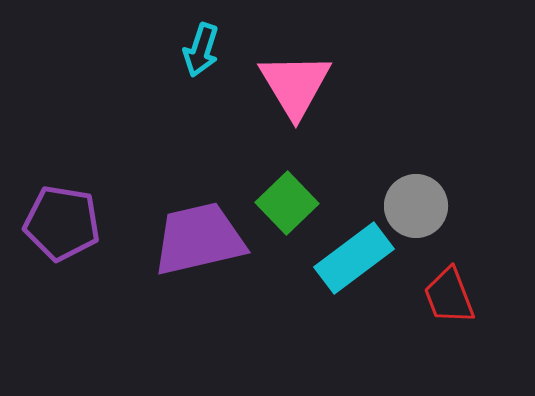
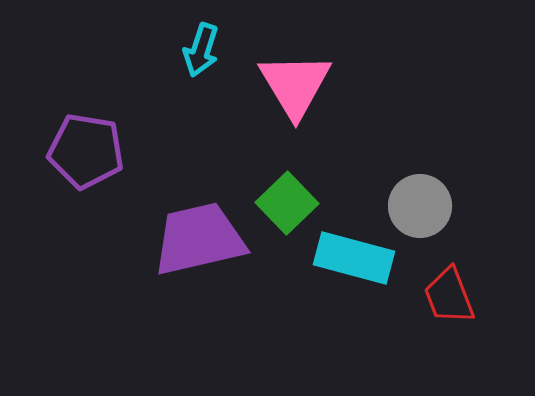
gray circle: moved 4 px right
purple pentagon: moved 24 px right, 72 px up
cyan rectangle: rotated 52 degrees clockwise
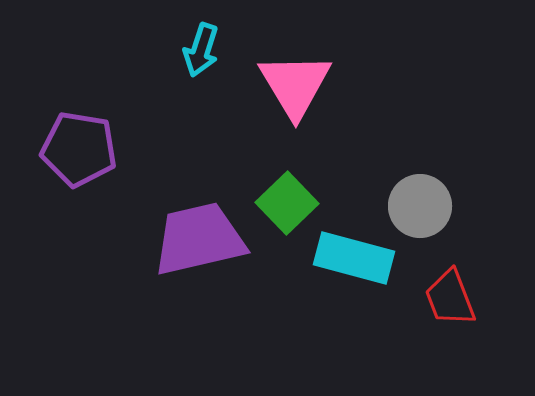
purple pentagon: moved 7 px left, 2 px up
red trapezoid: moved 1 px right, 2 px down
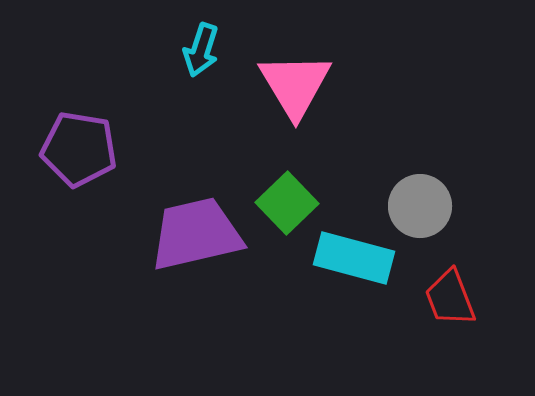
purple trapezoid: moved 3 px left, 5 px up
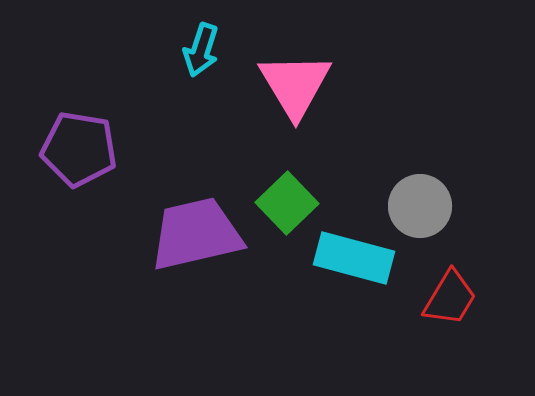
red trapezoid: rotated 128 degrees counterclockwise
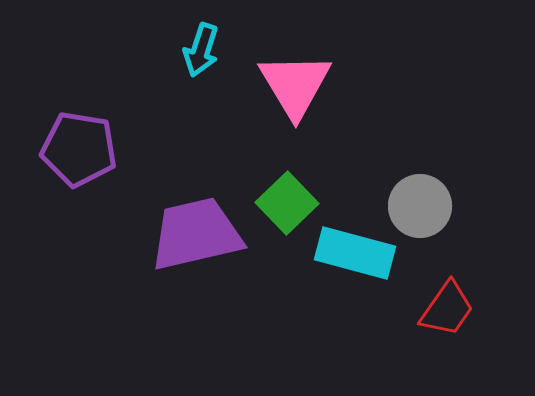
cyan rectangle: moved 1 px right, 5 px up
red trapezoid: moved 3 px left, 11 px down; rotated 4 degrees clockwise
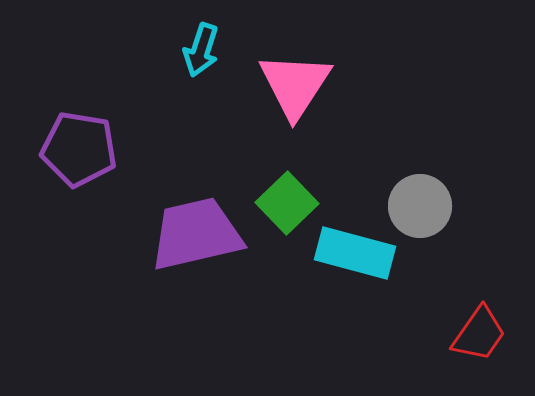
pink triangle: rotated 4 degrees clockwise
red trapezoid: moved 32 px right, 25 px down
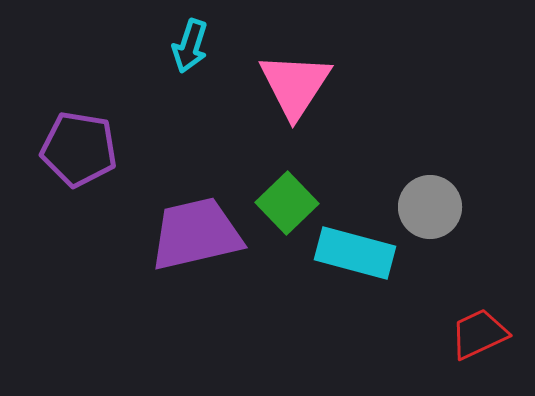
cyan arrow: moved 11 px left, 4 px up
gray circle: moved 10 px right, 1 px down
red trapezoid: rotated 150 degrees counterclockwise
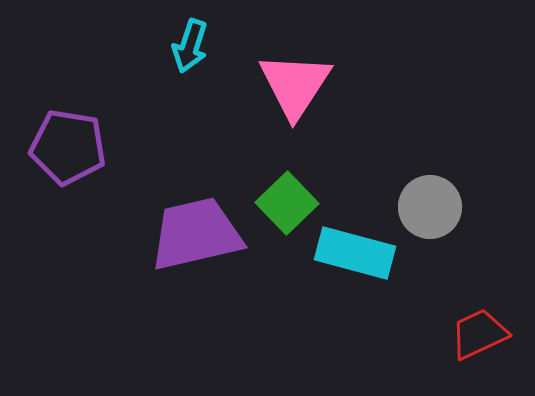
purple pentagon: moved 11 px left, 2 px up
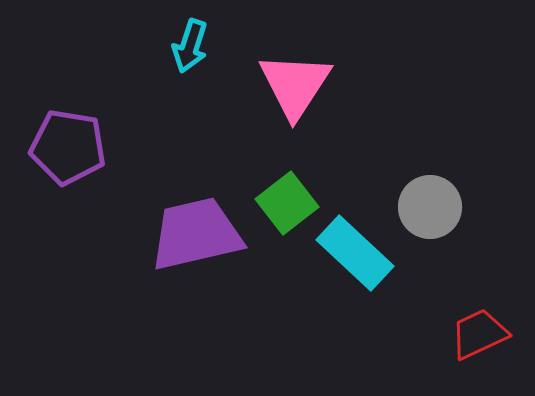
green square: rotated 6 degrees clockwise
cyan rectangle: rotated 28 degrees clockwise
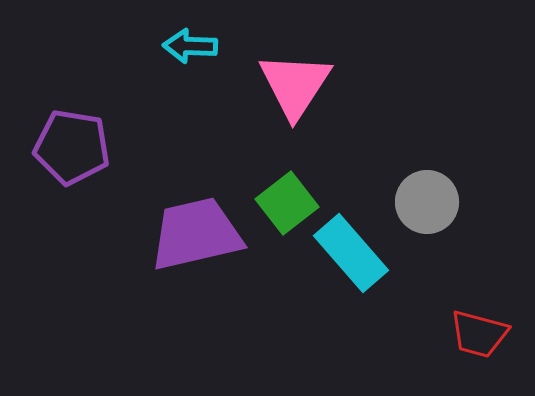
cyan arrow: rotated 74 degrees clockwise
purple pentagon: moved 4 px right
gray circle: moved 3 px left, 5 px up
cyan rectangle: moved 4 px left; rotated 6 degrees clockwise
red trapezoid: rotated 140 degrees counterclockwise
